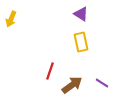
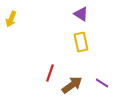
red line: moved 2 px down
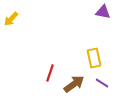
purple triangle: moved 22 px right, 2 px up; rotated 21 degrees counterclockwise
yellow arrow: rotated 21 degrees clockwise
yellow rectangle: moved 13 px right, 16 px down
brown arrow: moved 2 px right, 1 px up
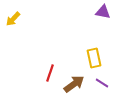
yellow arrow: moved 2 px right
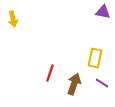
yellow arrow: rotated 56 degrees counterclockwise
yellow rectangle: moved 1 px right; rotated 24 degrees clockwise
brown arrow: rotated 35 degrees counterclockwise
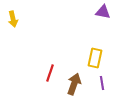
purple line: rotated 48 degrees clockwise
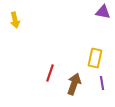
yellow arrow: moved 2 px right, 1 px down
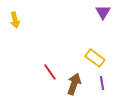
purple triangle: rotated 49 degrees clockwise
yellow rectangle: rotated 66 degrees counterclockwise
red line: moved 1 px up; rotated 54 degrees counterclockwise
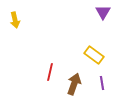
yellow rectangle: moved 1 px left, 3 px up
red line: rotated 48 degrees clockwise
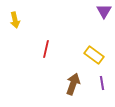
purple triangle: moved 1 px right, 1 px up
red line: moved 4 px left, 23 px up
brown arrow: moved 1 px left
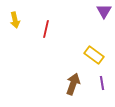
red line: moved 20 px up
